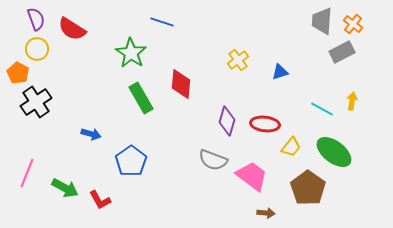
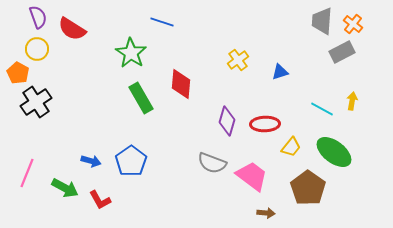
purple semicircle: moved 2 px right, 2 px up
red ellipse: rotated 8 degrees counterclockwise
blue arrow: moved 27 px down
gray semicircle: moved 1 px left, 3 px down
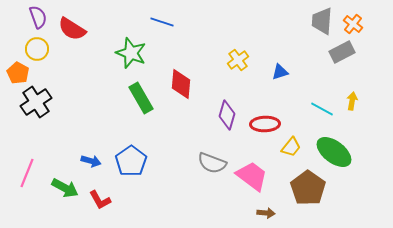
green star: rotated 12 degrees counterclockwise
purple diamond: moved 6 px up
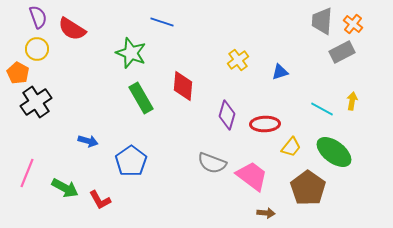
red diamond: moved 2 px right, 2 px down
blue arrow: moved 3 px left, 20 px up
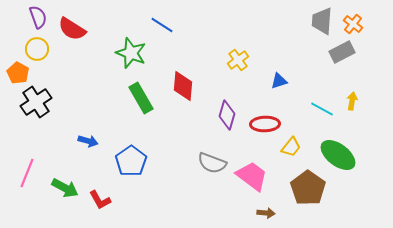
blue line: moved 3 px down; rotated 15 degrees clockwise
blue triangle: moved 1 px left, 9 px down
green ellipse: moved 4 px right, 3 px down
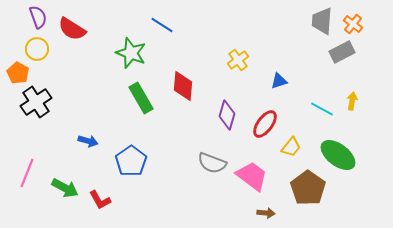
red ellipse: rotated 52 degrees counterclockwise
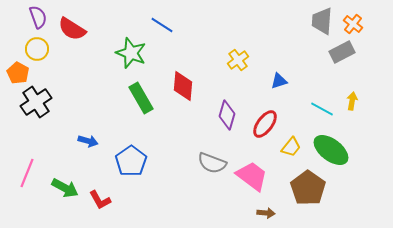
green ellipse: moved 7 px left, 5 px up
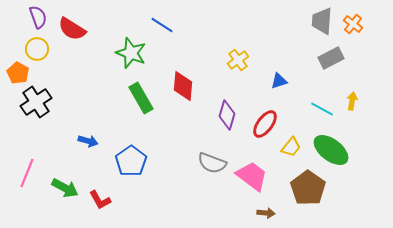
gray rectangle: moved 11 px left, 6 px down
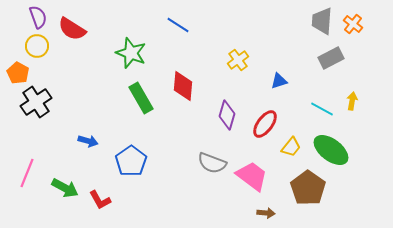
blue line: moved 16 px right
yellow circle: moved 3 px up
